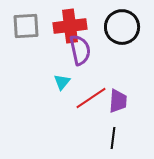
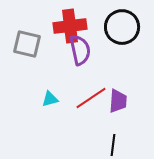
gray square: moved 1 px right, 18 px down; rotated 16 degrees clockwise
cyan triangle: moved 12 px left, 17 px down; rotated 36 degrees clockwise
black line: moved 7 px down
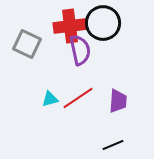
black circle: moved 19 px left, 4 px up
gray square: rotated 12 degrees clockwise
red line: moved 13 px left
black line: rotated 60 degrees clockwise
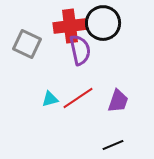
purple trapezoid: rotated 15 degrees clockwise
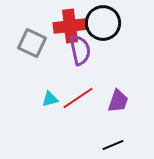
gray square: moved 5 px right, 1 px up
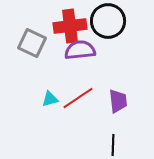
black circle: moved 5 px right, 2 px up
purple semicircle: rotated 84 degrees counterclockwise
purple trapezoid: rotated 25 degrees counterclockwise
black line: rotated 65 degrees counterclockwise
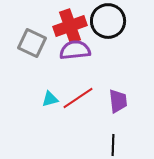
red cross: rotated 12 degrees counterclockwise
purple semicircle: moved 5 px left
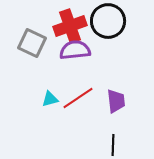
purple trapezoid: moved 2 px left
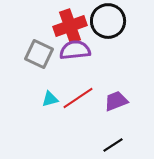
gray square: moved 7 px right, 11 px down
purple trapezoid: rotated 105 degrees counterclockwise
black line: rotated 55 degrees clockwise
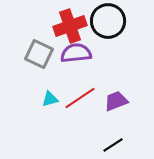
purple semicircle: moved 1 px right, 3 px down
red line: moved 2 px right
